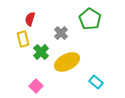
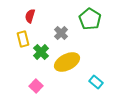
red semicircle: moved 3 px up
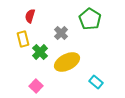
green cross: moved 1 px left
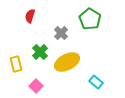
yellow rectangle: moved 7 px left, 25 px down
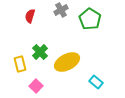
gray cross: moved 23 px up; rotated 16 degrees clockwise
yellow rectangle: moved 4 px right
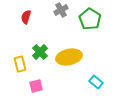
red semicircle: moved 4 px left, 1 px down
yellow ellipse: moved 2 px right, 5 px up; rotated 15 degrees clockwise
pink square: rotated 32 degrees clockwise
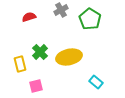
red semicircle: moved 3 px right; rotated 56 degrees clockwise
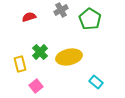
pink square: rotated 24 degrees counterclockwise
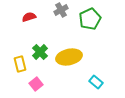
green pentagon: rotated 15 degrees clockwise
pink square: moved 2 px up
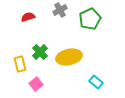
gray cross: moved 1 px left
red semicircle: moved 1 px left
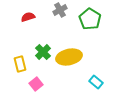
green pentagon: rotated 15 degrees counterclockwise
green cross: moved 3 px right
